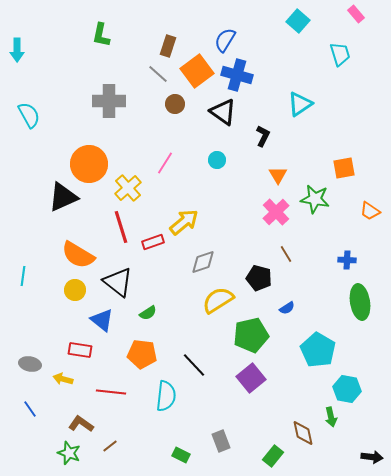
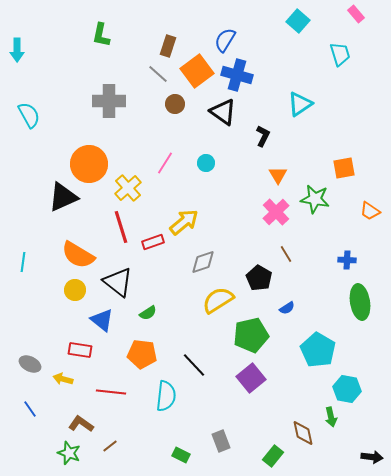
cyan circle at (217, 160): moved 11 px left, 3 px down
cyan line at (23, 276): moved 14 px up
black pentagon at (259, 278): rotated 15 degrees clockwise
gray ellipse at (30, 364): rotated 15 degrees clockwise
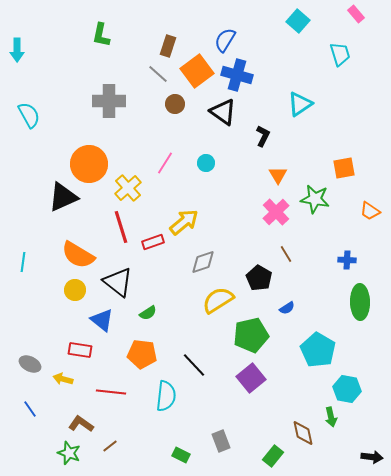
green ellipse at (360, 302): rotated 8 degrees clockwise
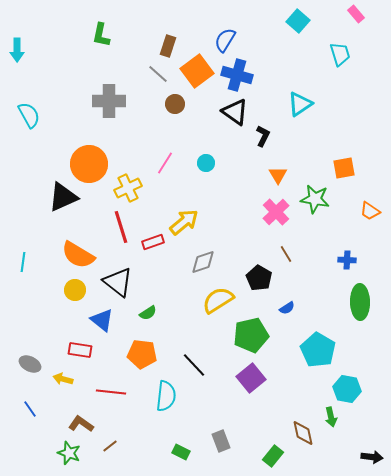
black triangle at (223, 112): moved 12 px right
yellow cross at (128, 188): rotated 16 degrees clockwise
green rectangle at (181, 455): moved 3 px up
